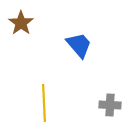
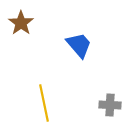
yellow line: rotated 9 degrees counterclockwise
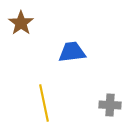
blue trapezoid: moved 7 px left, 7 px down; rotated 56 degrees counterclockwise
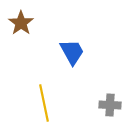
blue trapezoid: rotated 68 degrees clockwise
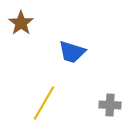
blue trapezoid: rotated 136 degrees clockwise
yellow line: rotated 42 degrees clockwise
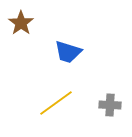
blue trapezoid: moved 4 px left
yellow line: moved 12 px right; rotated 24 degrees clockwise
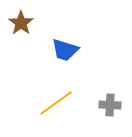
blue trapezoid: moved 3 px left, 2 px up
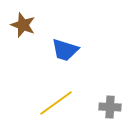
brown star: moved 2 px right, 2 px down; rotated 15 degrees counterclockwise
gray cross: moved 2 px down
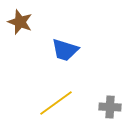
brown star: moved 3 px left, 3 px up
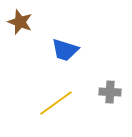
gray cross: moved 15 px up
